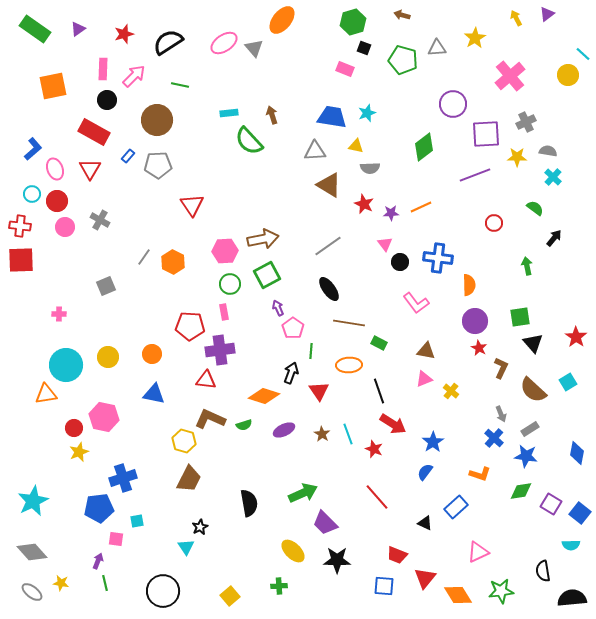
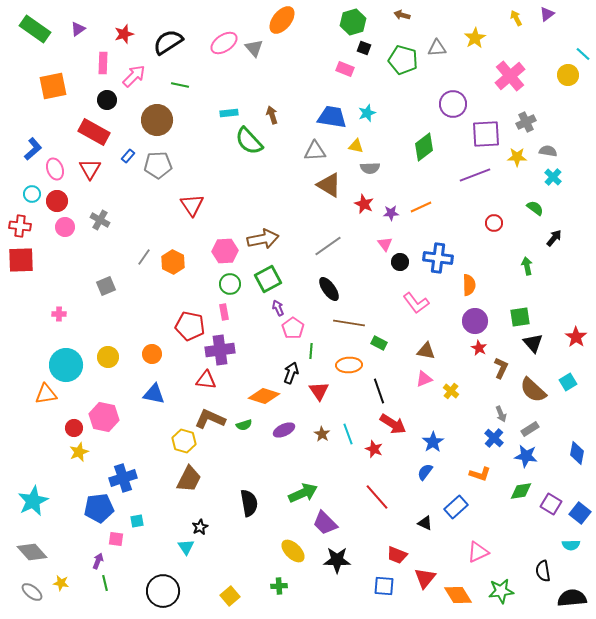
pink rectangle at (103, 69): moved 6 px up
green square at (267, 275): moved 1 px right, 4 px down
red pentagon at (190, 326): rotated 8 degrees clockwise
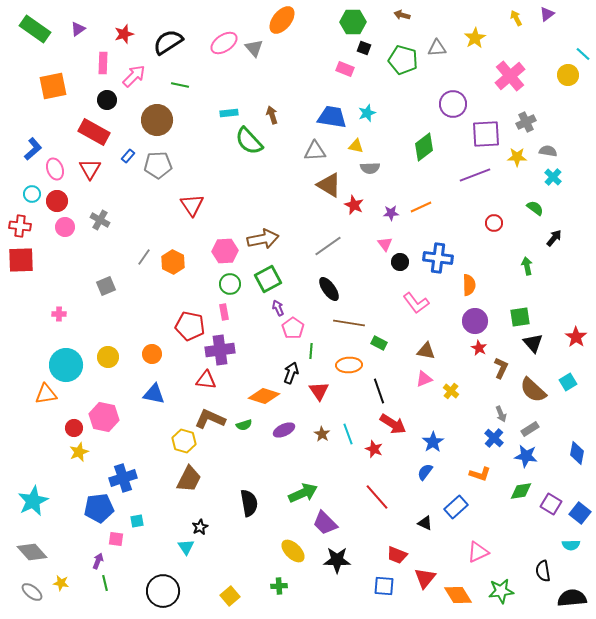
green hexagon at (353, 22): rotated 15 degrees clockwise
red star at (364, 204): moved 10 px left, 1 px down
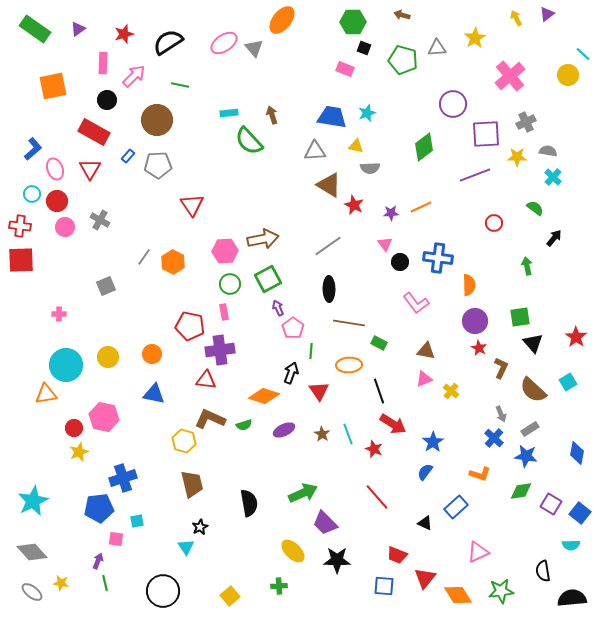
black ellipse at (329, 289): rotated 35 degrees clockwise
brown trapezoid at (189, 479): moved 3 px right, 5 px down; rotated 40 degrees counterclockwise
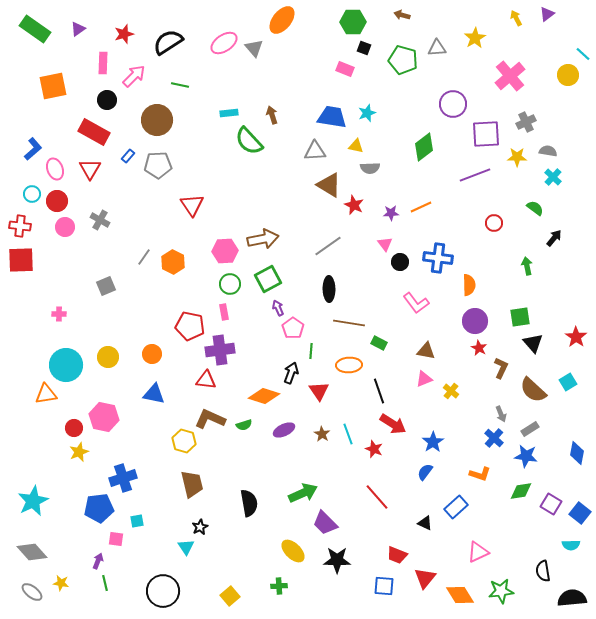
orange diamond at (458, 595): moved 2 px right
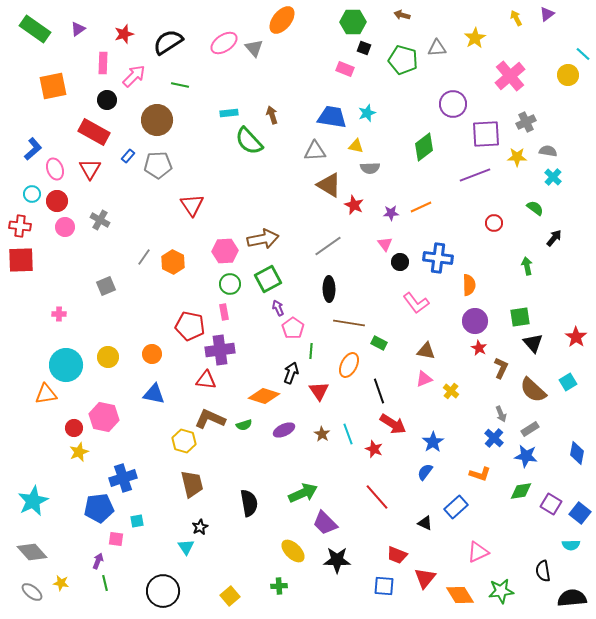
orange ellipse at (349, 365): rotated 60 degrees counterclockwise
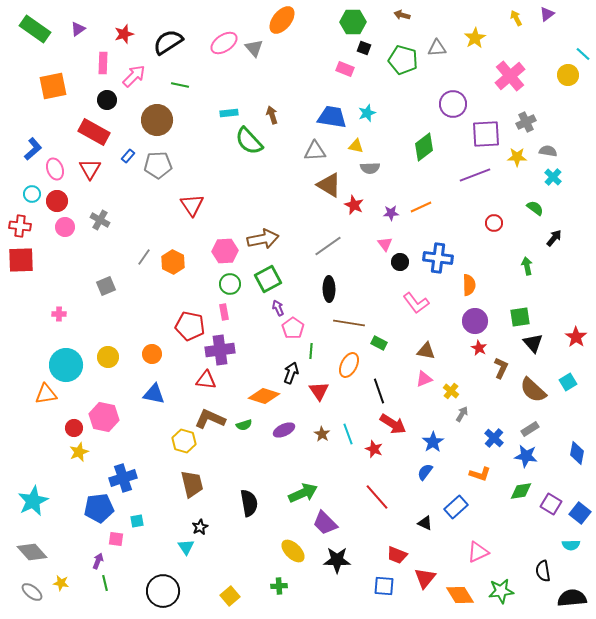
gray arrow at (501, 414): moved 39 px left; rotated 126 degrees counterclockwise
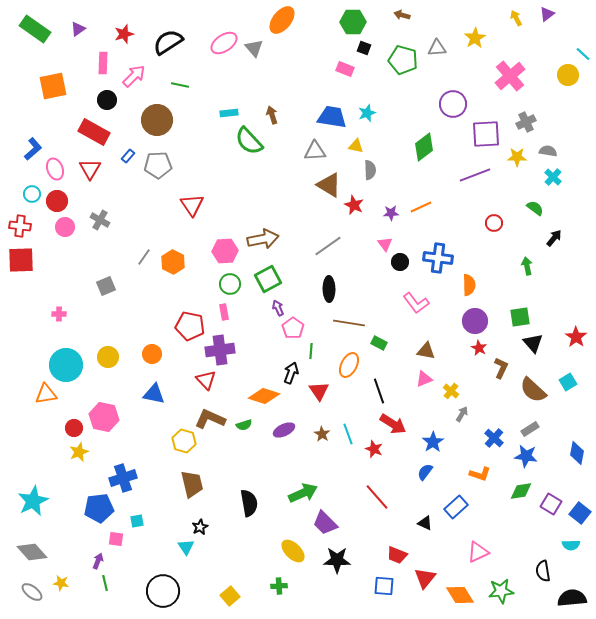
gray semicircle at (370, 168): moved 2 px down; rotated 90 degrees counterclockwise
red triangle at (206, 380): rotated 40 degrees clockwise
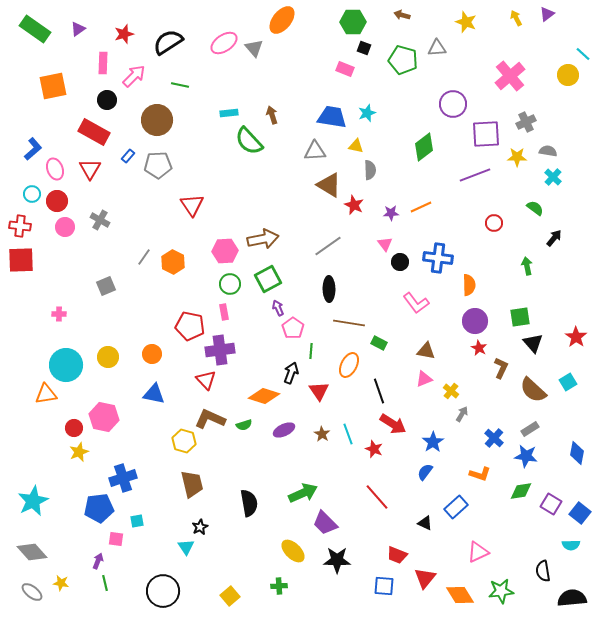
yellow star at (475, 38): moved 9 px left, 16 px up; rotated 20 degrees counterclockwise
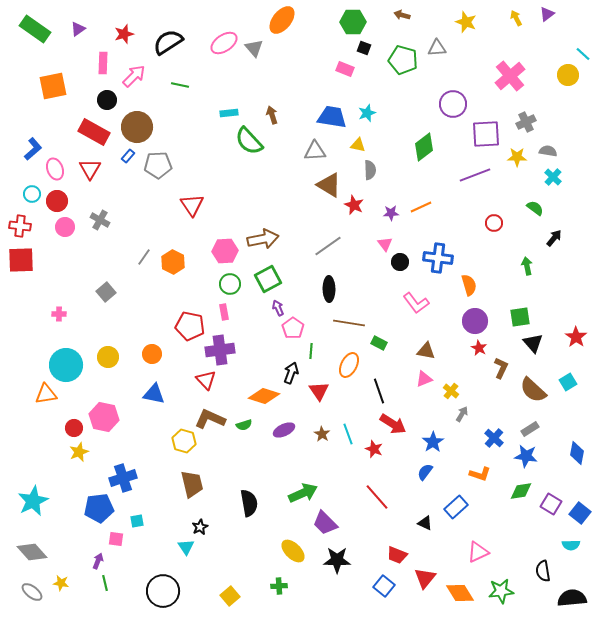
brown circle at (157, 120): moved 20 px left, 7 px down
yellow triangle at (356, 146): moved 2 px right, 1 px up
orange semicircle at (469, 285): rotated 15 degrees counterclockwise
gray square at (106, 286): moved 6 px down; rotated 18 degrees counterclockwise
blue square at (384, 586): rotated 35 degrees clockwise
orange diamond at (460, 595): moved 2 px up
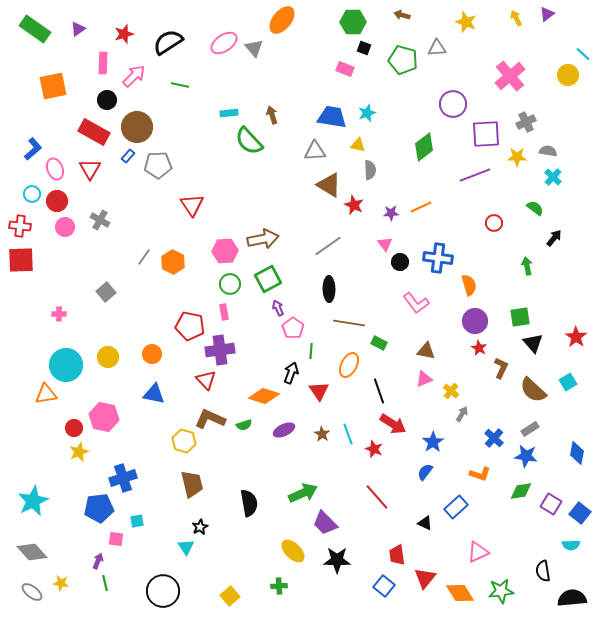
red trapezoid at (397, 555): rotated 60 degrees clockwise
